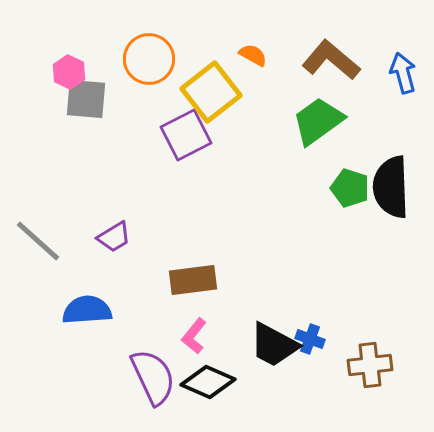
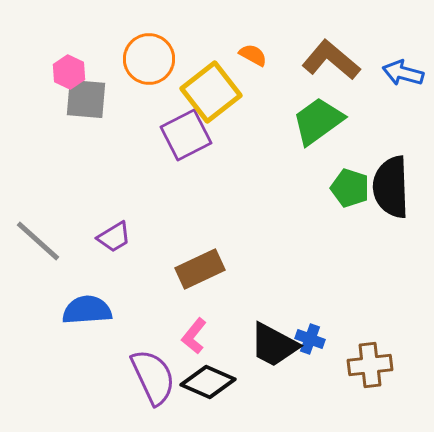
blue arrow: rotated 60 degrees counterclockwise
brown rectangle: moved 7 px right, 11 px up; rotated 18 degrees counterclockwise
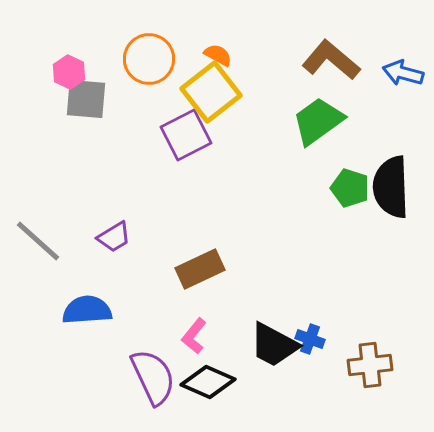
orange semicircle: moved 35 px left
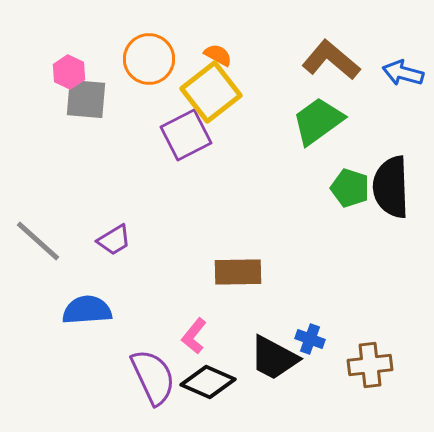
purple trapezoid: moved 3 px down
brown rectangle: moved 38 px right, 3 px down; rotated 24 degrees clockwise
black trapezoid: moved 13 px down
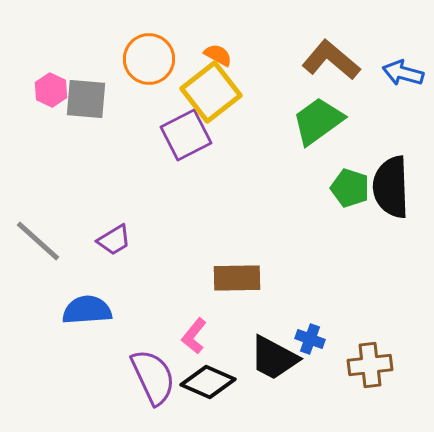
pink hexagon: moved 18 px left, 18 px down
brown rectangle: moved 1 px left, 6 px down
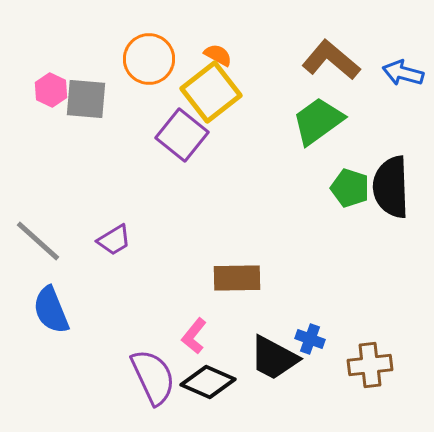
purple square: moved 4 px left; rotated 24 degrees counterclockwise
blue semicircle: moved 36 px left; rotated 108 degrees counterclockwise
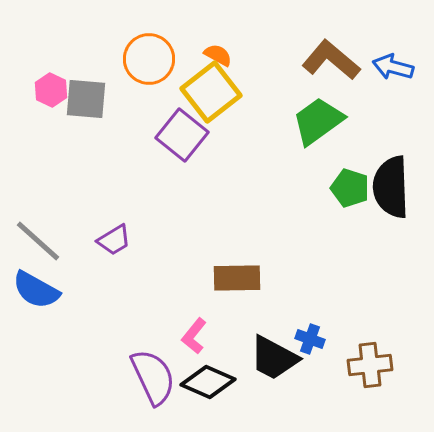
blue arrow: moved 10 px left, 6 px up
blue semicircle: moved 15 px left, 20 px up; rotated 39 degrees counterclockwise
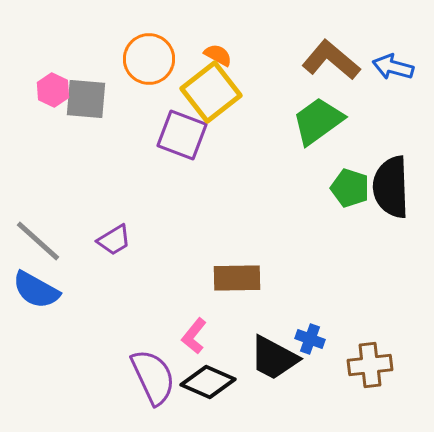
pink hexagon: moved 2 px right
purple square: rotated 18 degrees counterclockwise
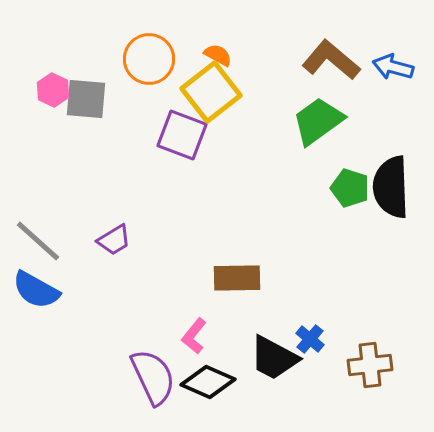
blue cross: rotated 20 degrees clockwise
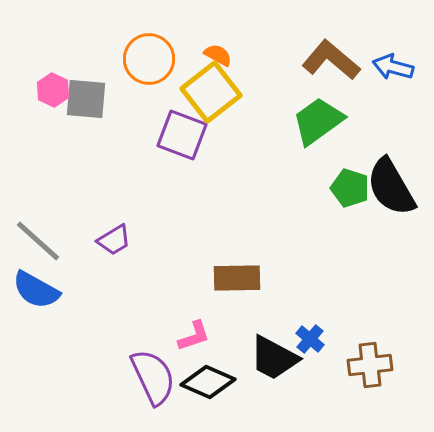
black semicircle: rotated 28 degrees counterclockwise
pink L-shape: rotated 147 degrees counterclockwise
